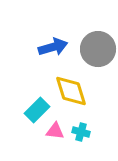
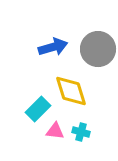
cyan rectangle: moved 1 px right, 1 px up
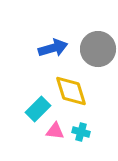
blue arrow: moved 1 px down
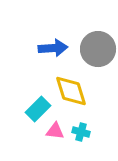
blue arrow: rotated 12 degrees clockwise
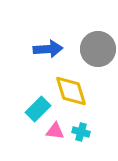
blue arrow: moved 5 px left, 1 px down
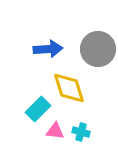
yellow diamond: moved 2 px left, 3 px up
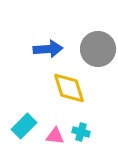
cyan rectangle: moved 14 px left, 17 px down
pink triangle: moved 5 px down
